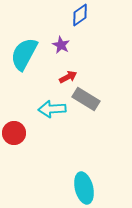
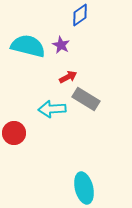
cyan semicircle: moved 4 px right, 8 px up; rotated 76 degrees clockwise
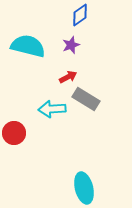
purple star: moved 10 px right; rotated 24 degrees clockwise
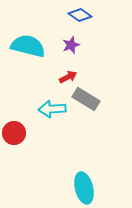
blue diamond: rotated 70 degrees clockwise
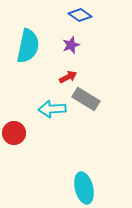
cyan semicircle: rotated 88 degrees clockwise
